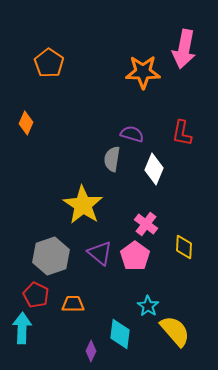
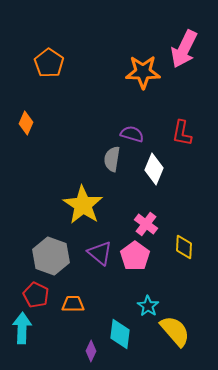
pink arrow: rotated 15 degrees clockwise
gray hexagon: rotated 21 degrees counterclockwise
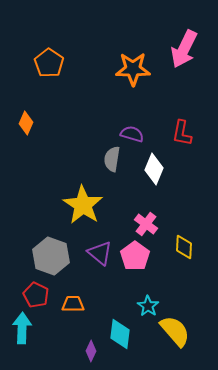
orange star: moved 10 px left, 3 px up
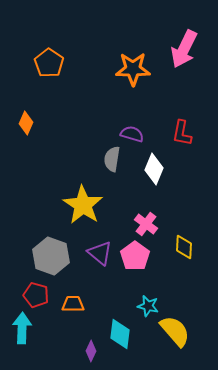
red pentagon: rotated 10 degrees counterclockwise
cyan star: rotated 20 degrees counterclockwise
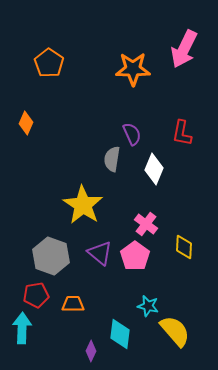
purple semicircle: rotated 50 degrees clockwise
red pentagon: rotated 25 degrees counterclockwise
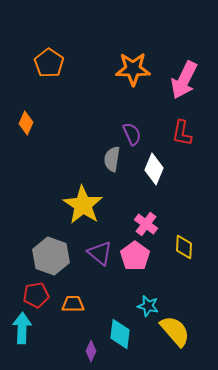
pink arrow: moved 31 px down
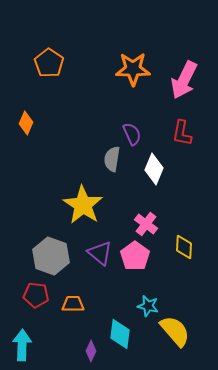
red pentagon: rotated 15 degrees clockwise
cyan arrow: moved 17 px down
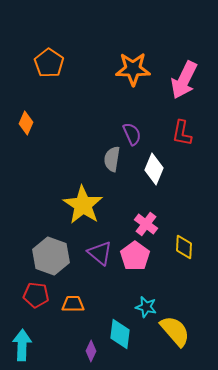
cyan star: moved 2 px left, 1 px down
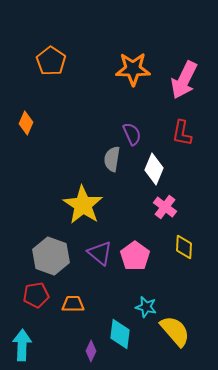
orange pentagon: moved 2 px right, 2 px up
pink cross: moved 19 px right, 17 px up
red pentagon: rotated 15 degrees counterclockwise
